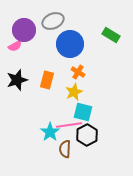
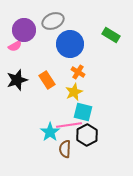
orange rectangle: rotated 48 degrees counterclockwise
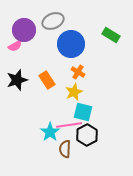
blue circle: moved 1 px right
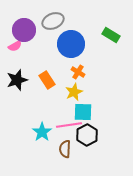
cyan square: rotated 12 degrees counterclockwise
cyan star: moved 8 px left
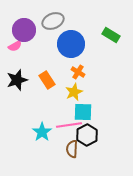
brown semicircle: moved 7 px right
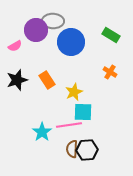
gray ellipse: rotated 25 degrees clockwise
purple circle: moved 12 px right
blue circle: moved 2 px up
orange cross: moved 32 px right
black hexagon: moved 15 px down; rotated 25 degrees clockwise
